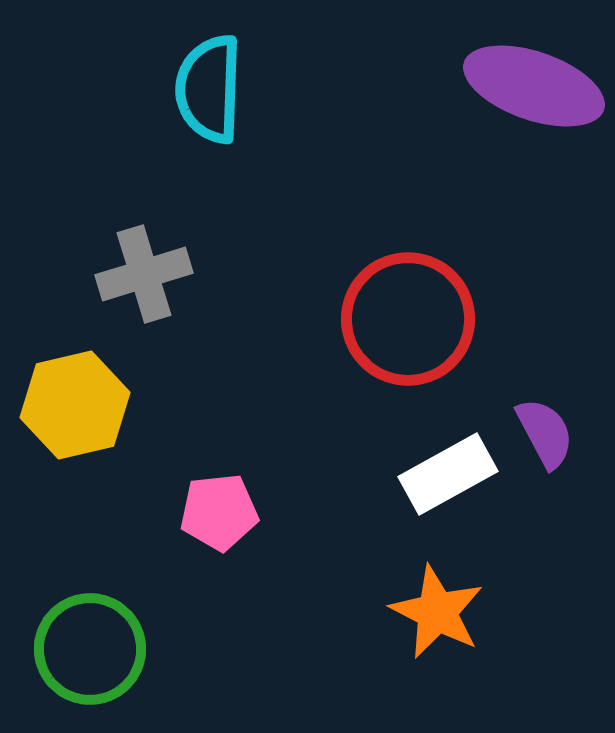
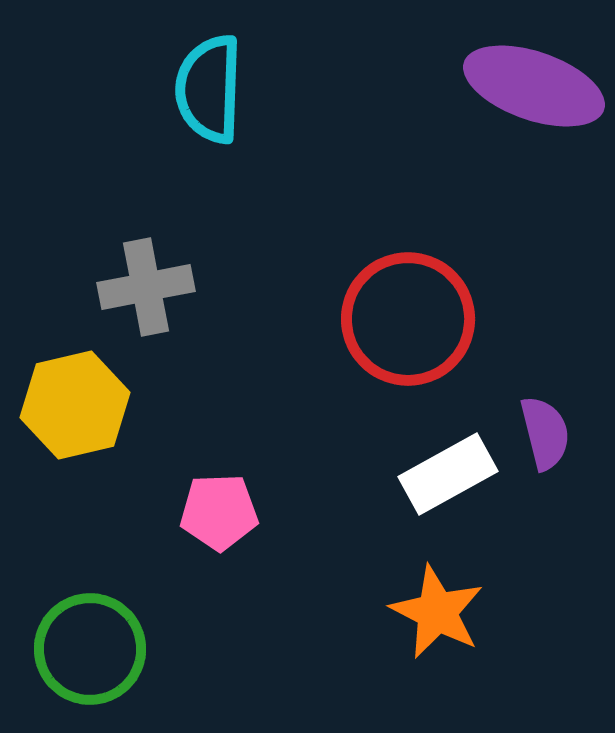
gray cross: moved 2 px right, 13 px down; rotated 6 degrees clockwise
purple semicircle: rotated 14 degrees clockwise
pink pentagon: rotated 4 degrees clockwise
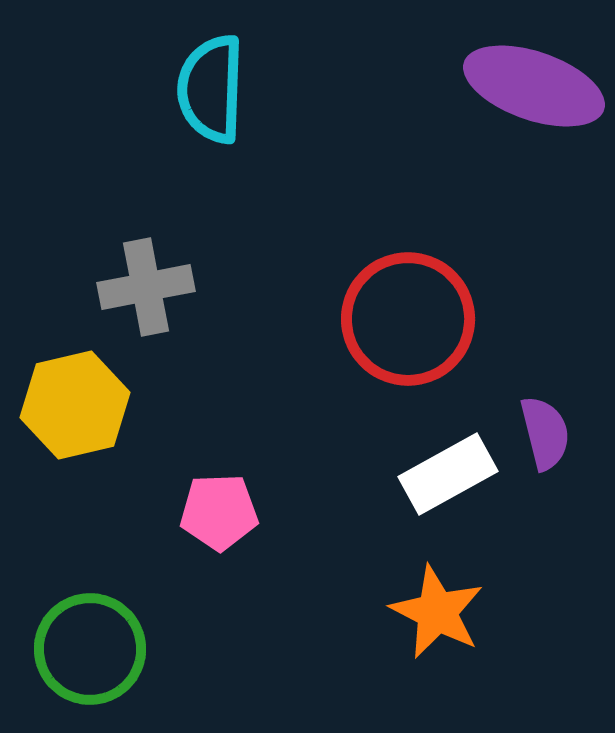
cyan semicircle: moved 2 px right
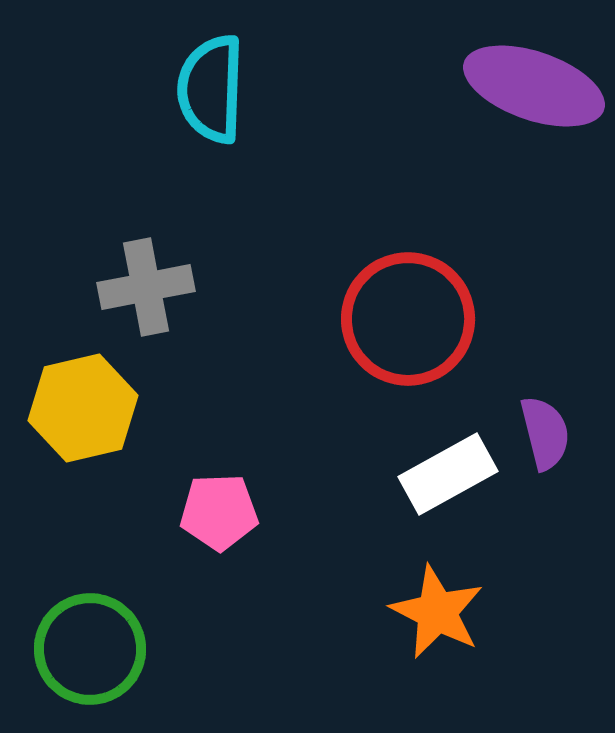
yellow hexagon: moved 8 px right, 3 px down
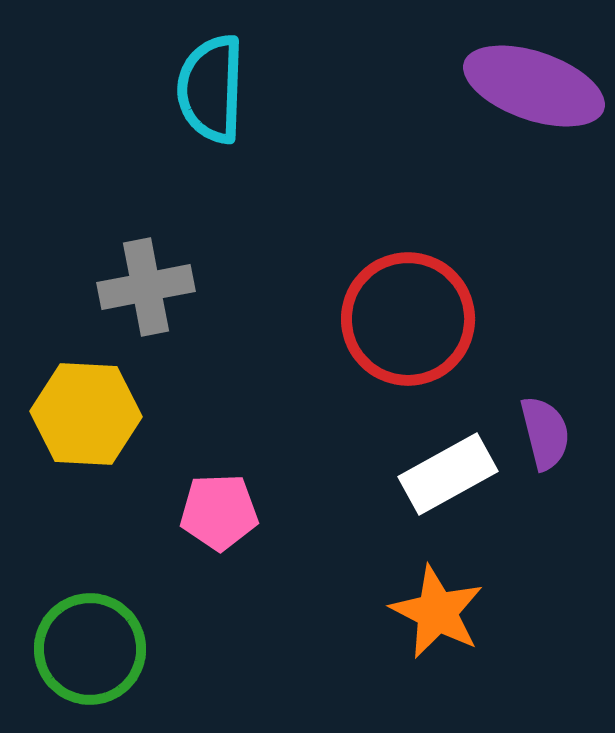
yellow hexagon: moved 3 px right, 6 px down; rotated 16 degrees clockwise
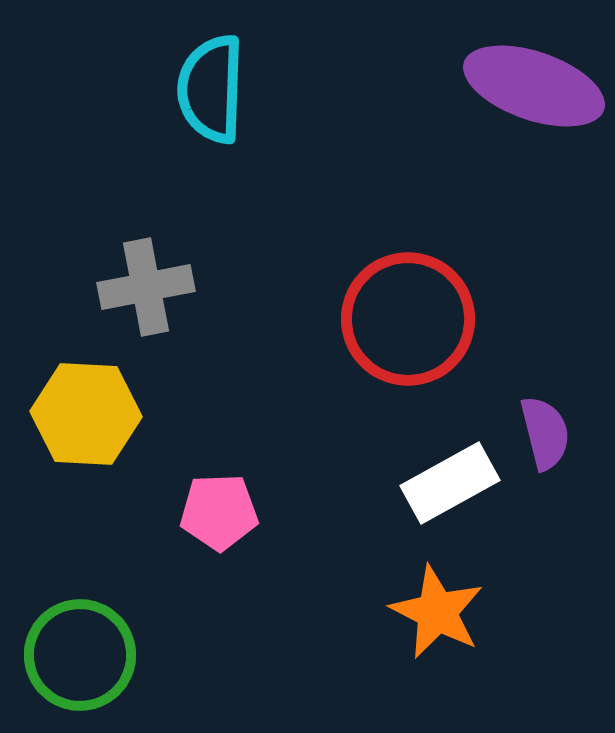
white rectangle: moved 2 px right, 9 px down
green circle: moved 10 px left, 6 px down
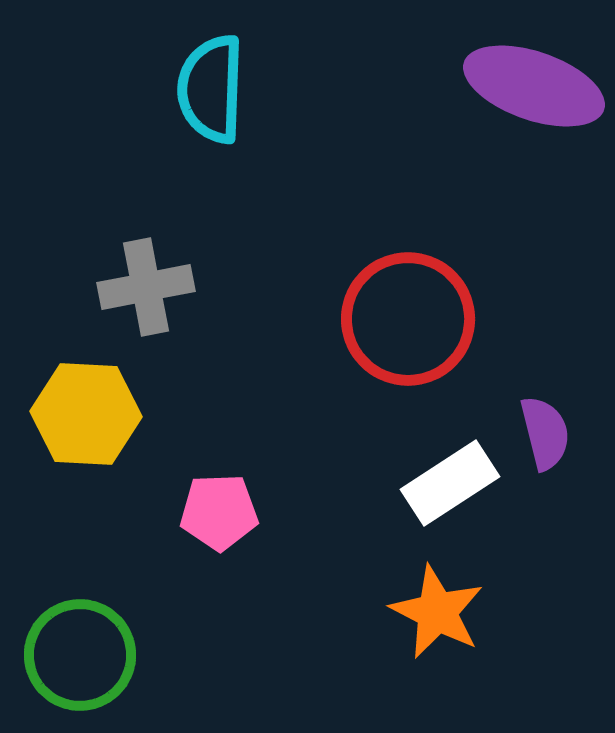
white rectangle: rotated 4 degrees counterclockwise
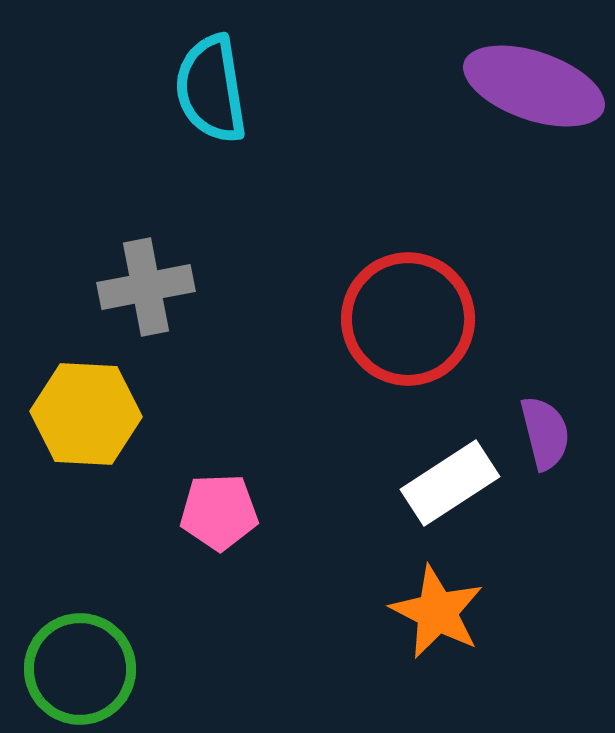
cyan semicircle: rotated 11 degrees counterclockwise
green circle: moved 14 px down
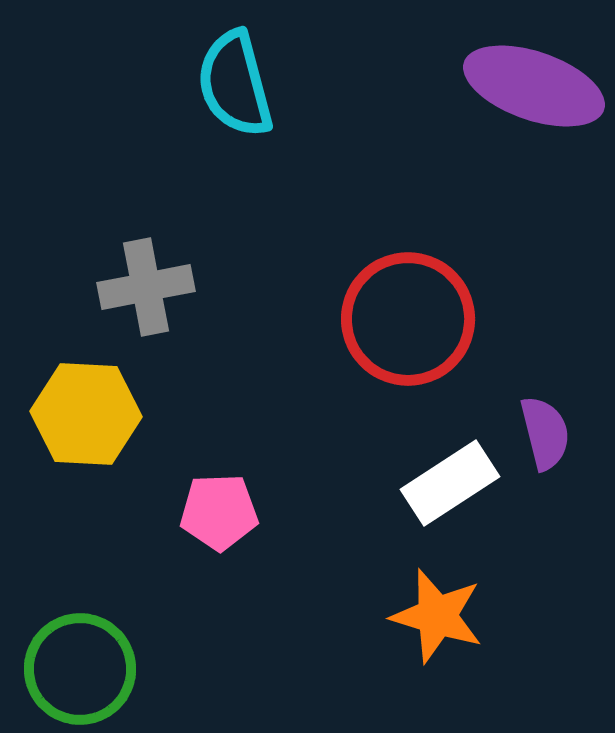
cyan semicircle: moved 24 px right, 5 px up; rotated 6 degrees counterclockwise
orange star: moved 4 px down; rotated 10 degrees counterclockwise
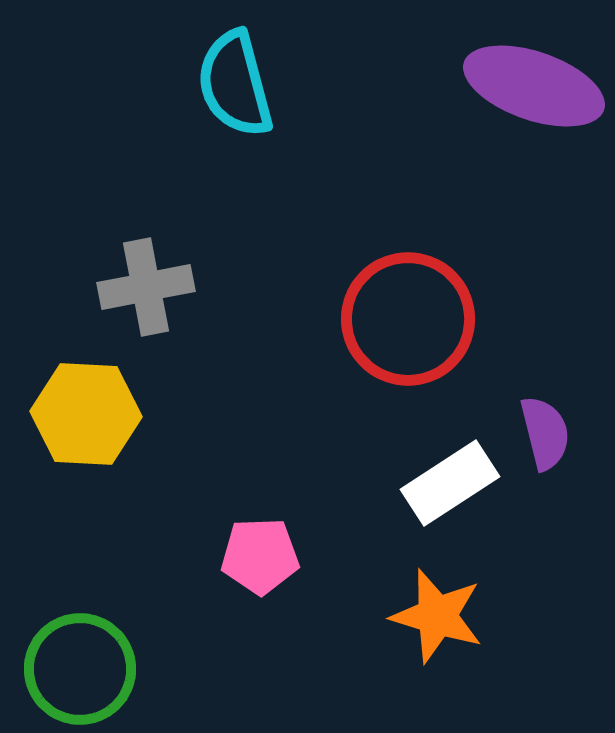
pink pentagon: moved 41 px right, 44 px down
